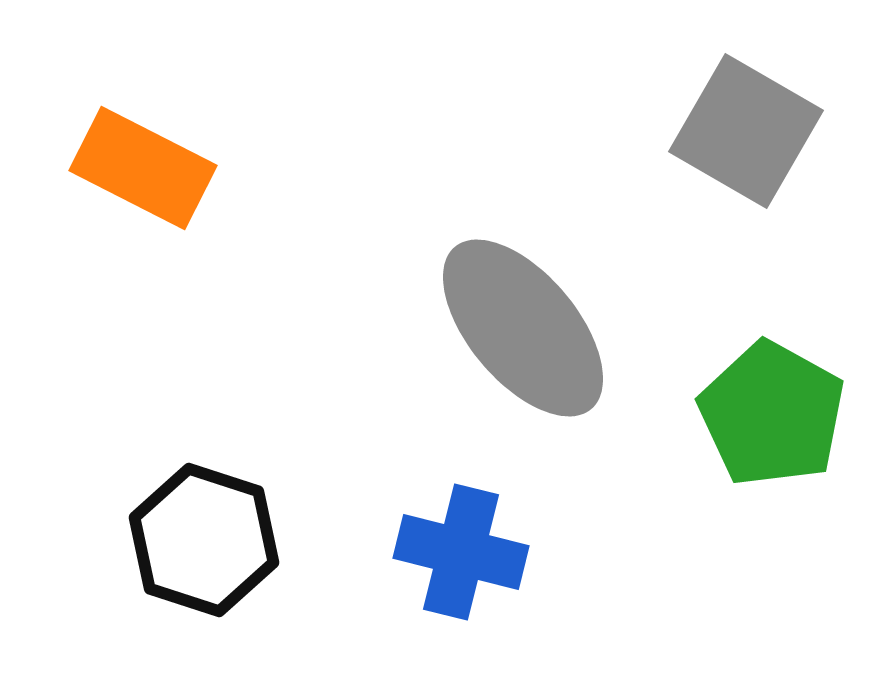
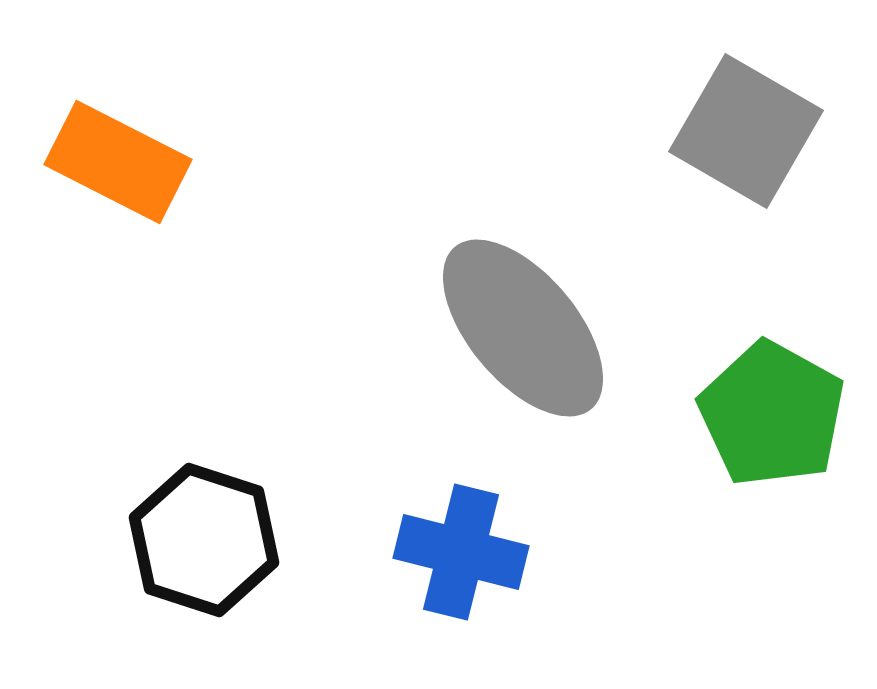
orange rectangle: moved 25 px left, 6 px up
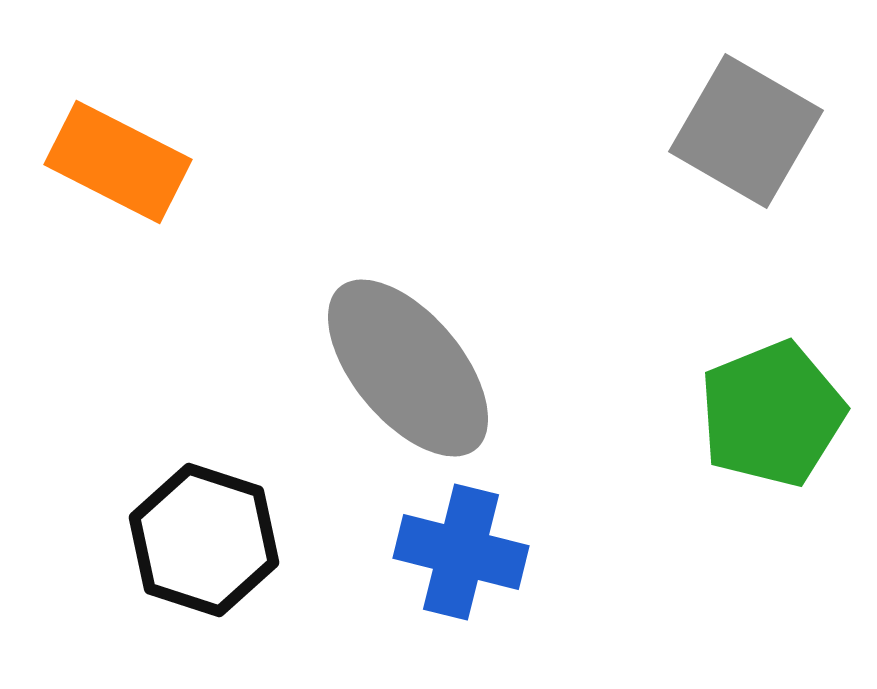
gray ellipse: moved 115 px left, 40 px down
green pentagon: rotated 21 degrees clockwise
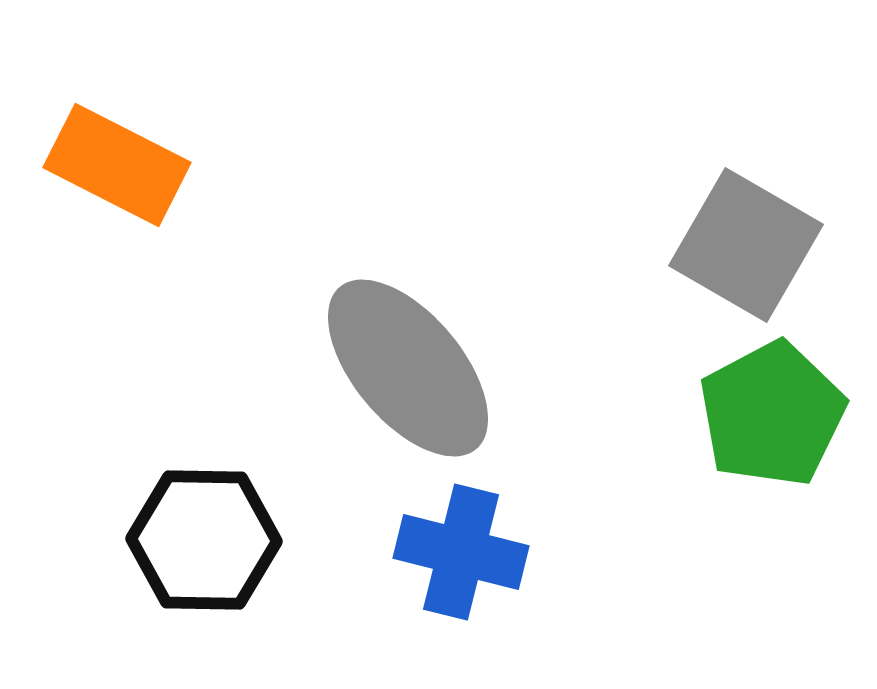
gray square: moved 114 px down
orange rectangle: moved 1 px left, 3 px down
green pentagon: rotated 6 degrees counterclockwise
black hexagon: rotated 17 degrees counterclockwise
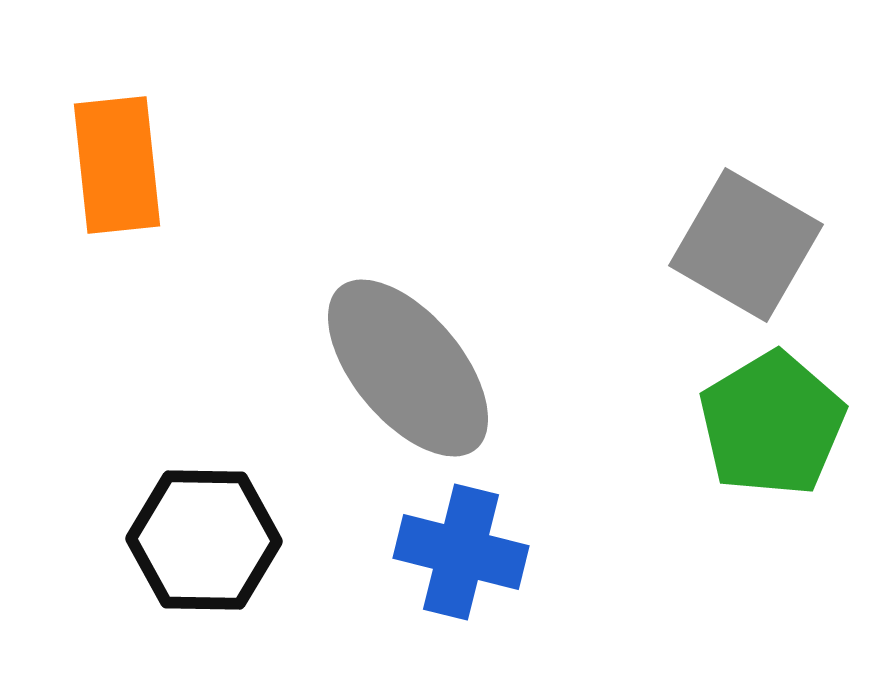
orange rectangle: rotated 57 degrees clockwise
green pentagon: moved 10 px down; rotated 3 degrees counterclockwise
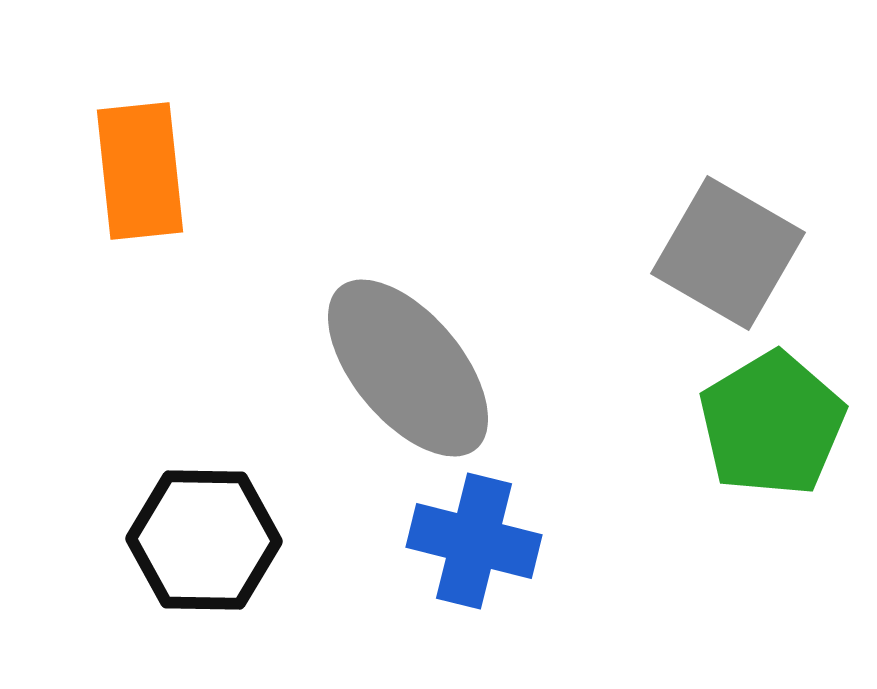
orange rectangle: moved 23 px right, 6 px down
gray square: moved 18 px left, 8 px down
blue cross: moved 13 px right, 11 px up
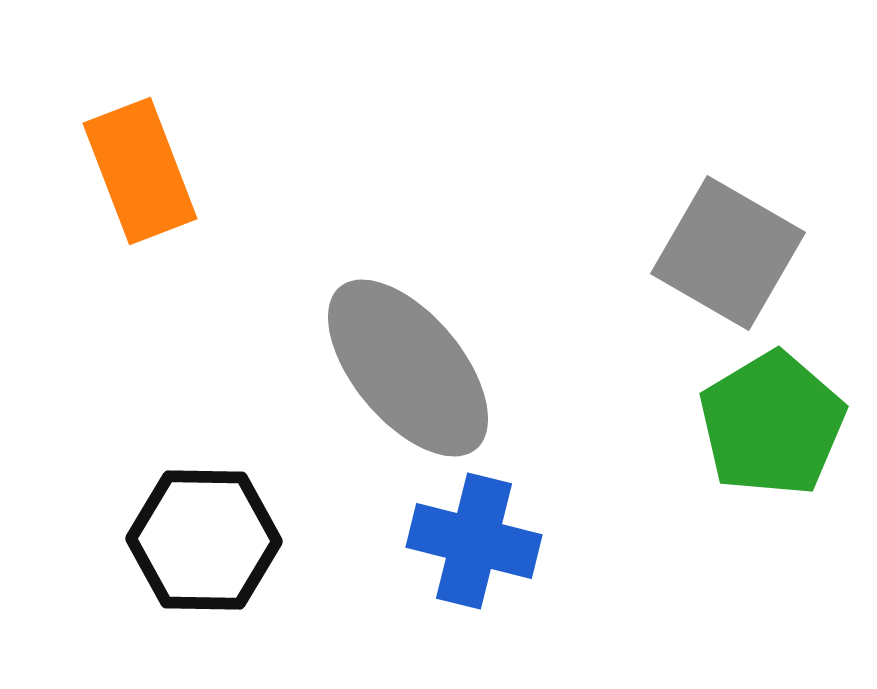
orange rectangle: rotated 15 degrees counterclockwise
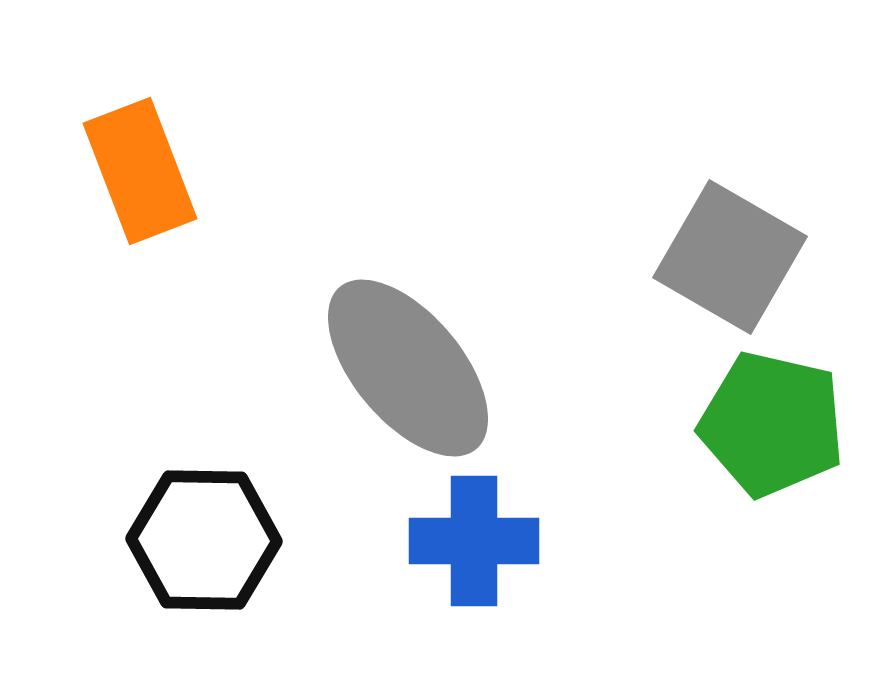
gray square: moved 2 px right, 4 px down
green pentagon: rotated 28 degrees counterclockwise
blue cross: rotated 14 degrees counterclockwise
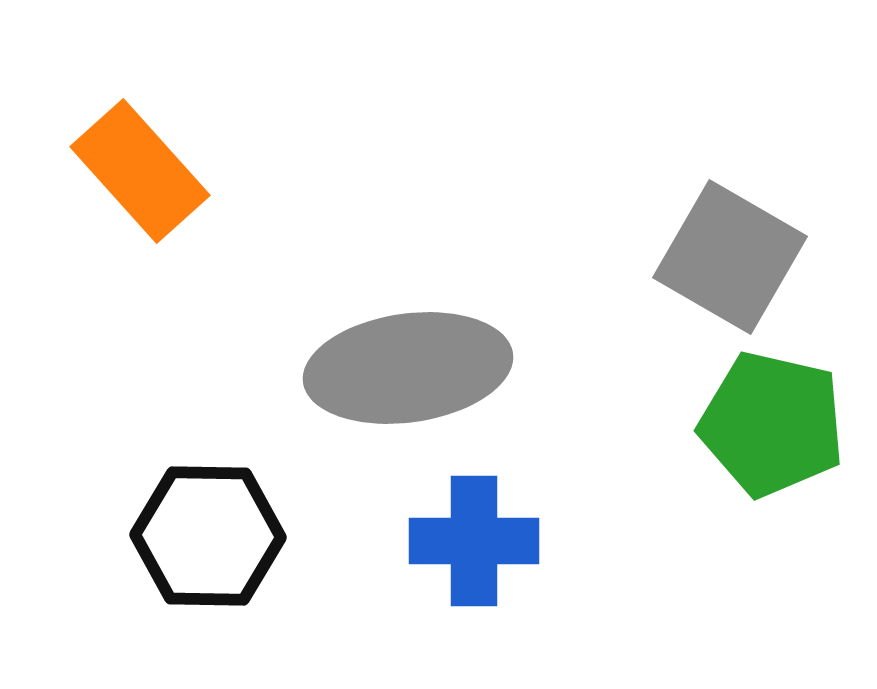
orange rectangle: rotated 21 degrees counterclockwise
gray ellipse: rotated 58 degrees counterclockwise
black hexagon: moved 4 px right, 4 px up
